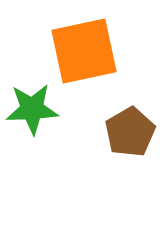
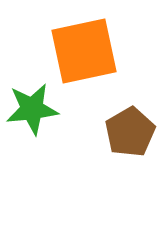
green star: rotated 4 degrees counterclockwise
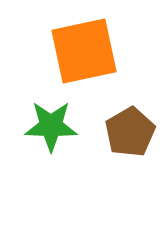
green star: moved 19 px right, 17 px down; rotated 8 degrees clockwise
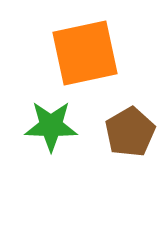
orange square: moved 1 px right, 2 px down
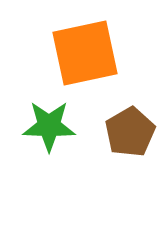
green star: moved 2 px left
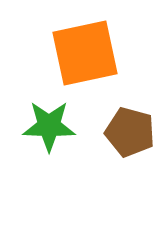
brown pentagon: rotated 27 degrees counterclockwise
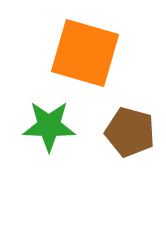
orange square: rotated 28 degrees clockwise
